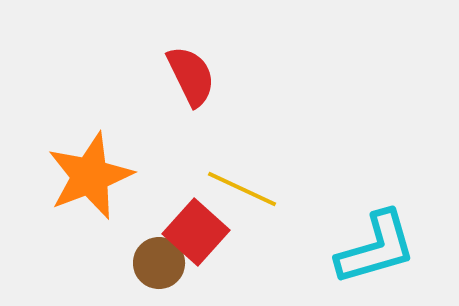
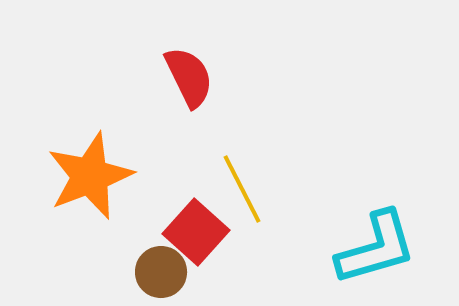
red semicircle: moved 2 px left, 1 px down
yellow line: rotated 38 degrees clockwise
brown circle: moved 2 px right, 9 px down
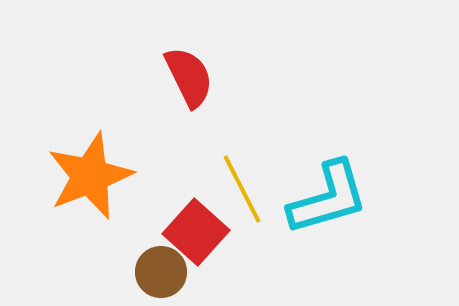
cyan L-shape: moved 48 px left, 50 px up
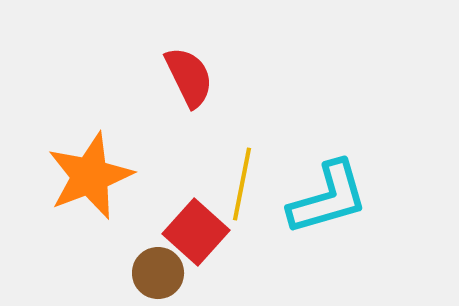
yellow line: moved 5 px up; rotated 38 degrees clockwise
brown circle: moved 3 px left, 1 px down
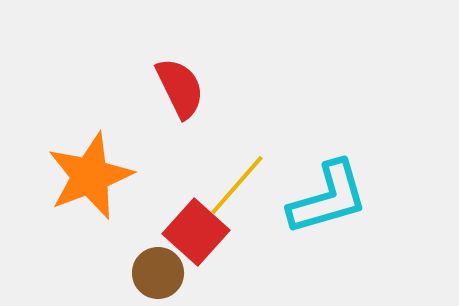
red semicircle: moved 9 px left, 11 px down
yellow line: moved 5 px left, 1 px down; rotated 30 degrees clockwise
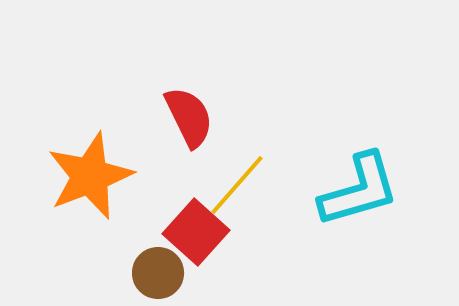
red semicircle: moved 9 px right, 29 px down
cyan L-shape: moved 31 px right, 8 px up
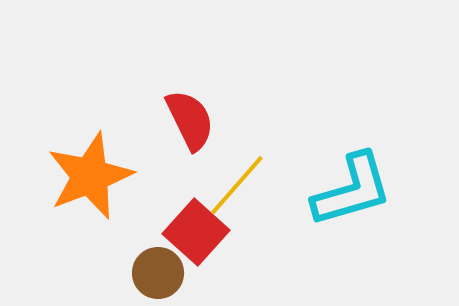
red semicircle: moved 1 px right, 3 px down
cyan L-shape: moved 7 px left
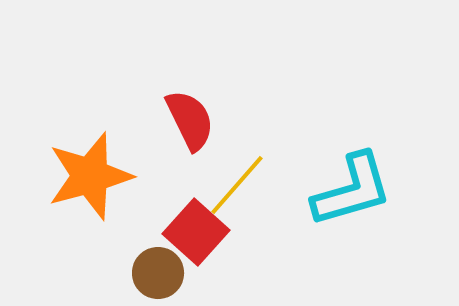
orange star: rotated 6 degrees clockwise
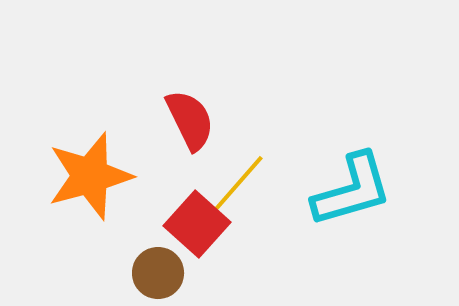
red square: moved 1 px right, 8 px up
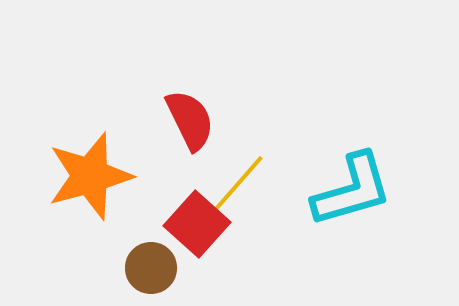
brown circle: moved 7 px left, 5 px up
